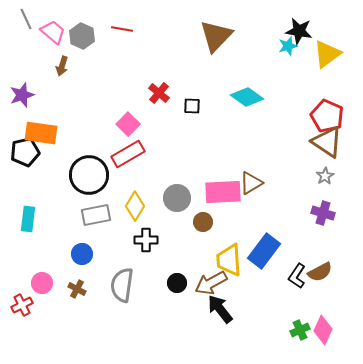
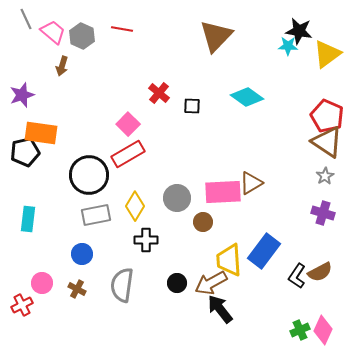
cyan star at (288, 46): rotated 18 degrees clockwise
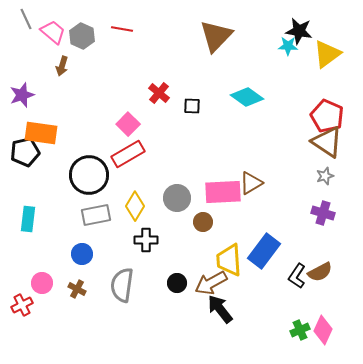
gray star at (325, 176): rotated 12 degrees clockwise
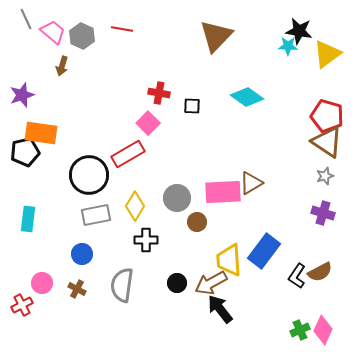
red cross at (159, 93): rotated 30 degrees counterclockwise
red pentagon at (327, 116): rotated 8 degrees counterclockwise
pink square at (128, 124): moved 20 px right, 1 px up
brown circle at (203, 222): moved 6 px left
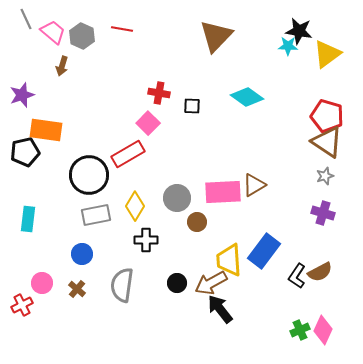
orange rectangle at (41, 133): moved 5 px right, 3 px up
brown triangle at (251, 183): moved 3 px right, 2 px down
brown cross at (77, 289): rotated 12 degrees clockwise
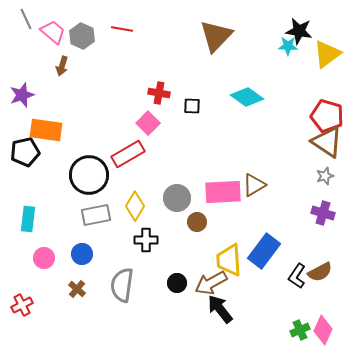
pink circle at (42, 283): moved 2 px right, 25 px up
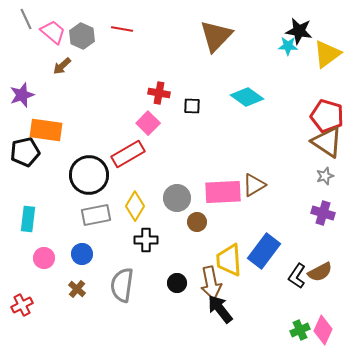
brown arrow at (62, 66): rotated 30 degrees clockwise
brown arrow at (211, 283): rotated 72 degrees counterclockwise
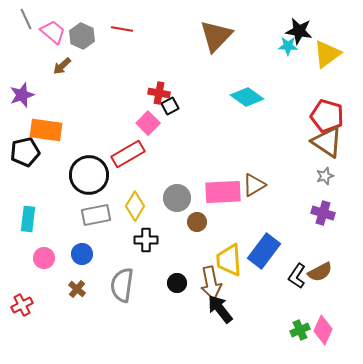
black square at (192, 106): moved 22 px left; rotated 30 degrees counterclockwise
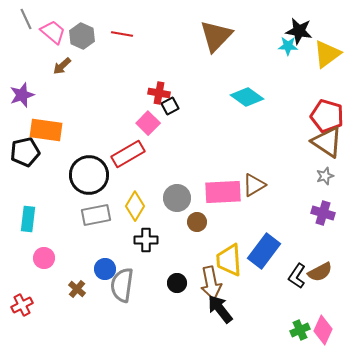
red line at (122, 29): moved 5 px down
blue circle at (82, 254): moved 23 px right, 15 px down
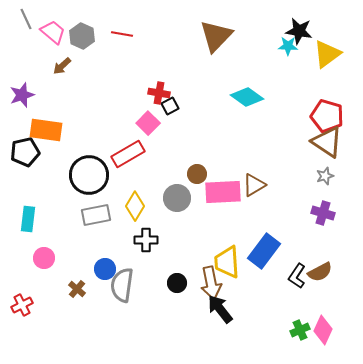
brown circle at (197, 222): moved 48 px up
yellow trapezoid at (229, 260): moved 2 px left, 2 px down
